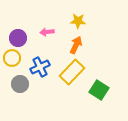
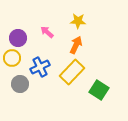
pink arrow: rotated 48 degrees clockwise
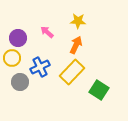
gray circle: moved 2 px up
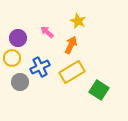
yellow star: rotated 21 degrees clockwise
orange arrow: moved 5 px left
yellow rectangle: rotated 15 degrees clockwise
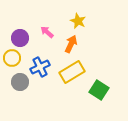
purple circle: moved 2 px right
orange arrow: moved 1 px up
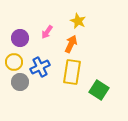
pink arrow: rotated 96 degrees counterclockwise
yellow circle: moved 2 px right, 4 px down
yellow rectangle: rotated 50 degrees counterclockwise
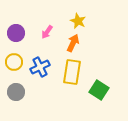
purple circle: moved 4 px left, 5 px up
orange arrow: moved 2 px right, 1 px up
gray circle: moved 4 px left, 10 px down
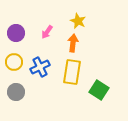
orange arrow: rotated 18 degrees counterclockwise
